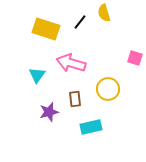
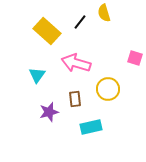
yellow rectangle: moved 1 px right, 2 px down; rotated 24 degrees clockwise
pink arrow: moved 5 px right
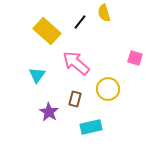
pink arrow: rotated 24 degrees clockwise
brown rectangle: rotated 21 degrees clockwise
purple star: rotated 24 degrees counterclockwise
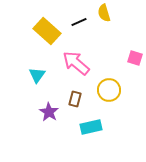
black line: moved 1 px left; rotated 28 degrees clockwise
yellow circle: moved 1 px right, 1 px down
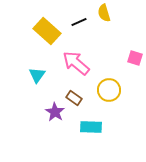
brown rectangle: moved 1 px left, 1 px up; rotated 70 degrees counterclockwise
purple star: moved 6 px right
cyan rectangle: rotated 15 degrees clockwise
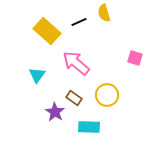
yellow circle: moved 2 px left, 5 px down
cyan rectangle: moved 2 px left
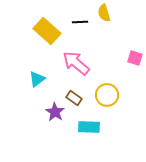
black line: moved 1 px right; rotated 21 degrees clockwise
cyan triangle: moved 4 px down; rotated 18 degrees clockwise
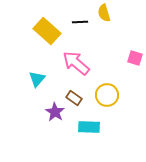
cyan triangle: rotated 12 degrees counterclockwise
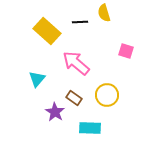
pink square: moved 9 px left, 7 px up
cyan rectangle: moved 1 px right, 1 px down
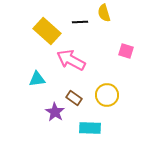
pink arrow: moved 5 px left, 3 px up; rotated 12 degrees counterclockwise
cyan triangle: rotated 42 degrees clockwise
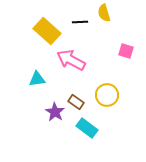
brown rectangle: moved 2 px right, 4 px down
cyan rectangle: moved 3 px left; rotated 35 degrees clockwise
